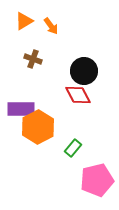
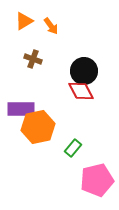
red diamond: moved 3 px right, 4 px up
orange hexagon: rotated 16 degrees clockwise
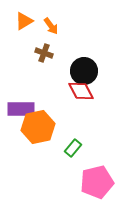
brown cross: moved 11 px right, 6 px up
pink pentagon: moved 2 px down
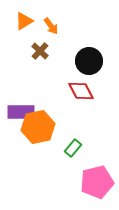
brown cross: moved 4 px left, 2 px up; rotated 24 degrees clockwise
black circle: moved 5 px right, 10 px up
purple rectangle: moved 3 px down
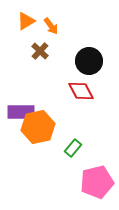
orange triangle: moved 2 px right
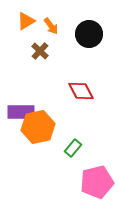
black circle: moved 27 px up
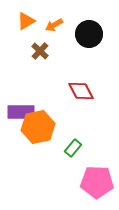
orange arrow: moved 3 px right, 1 px up; rotated 96 degrees clockwise
pink pentagon: rotated 16 degrees clockwise
